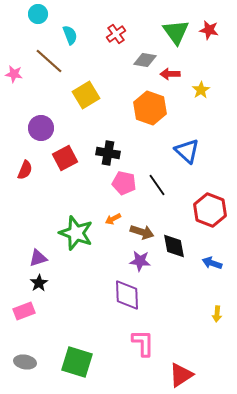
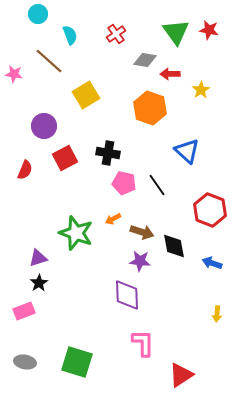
purple circle: moved 3 px right, 2 px up
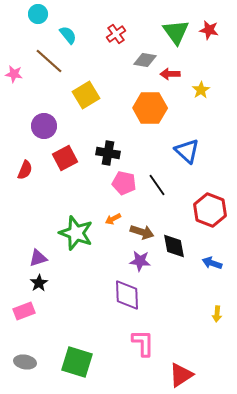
cyan semicircle: moved 2 px left; rotated 18 degrees counterclockwise
orange hexagon: rotated 20 degrees counterclockwise
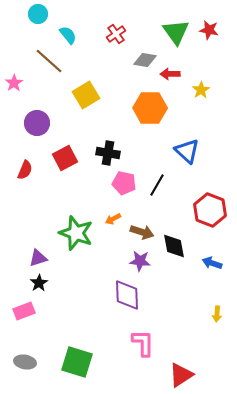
pink star: moved 9 px down; rotated 30 degrees clockwise
purple circle: moved 7 px left, 3 px up
black line: rotated 65 degrees clockwise
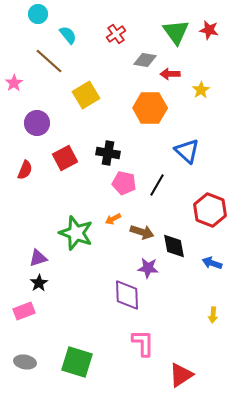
purple star: moved 8 px right, 7 px down
yellow arrow: moved 4 px left, 1 px down
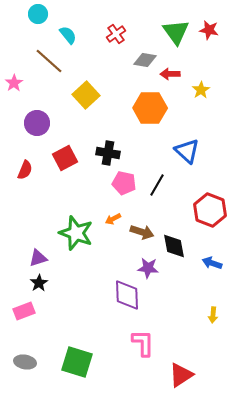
yellow square: rotated 12 degrees counterclockwise
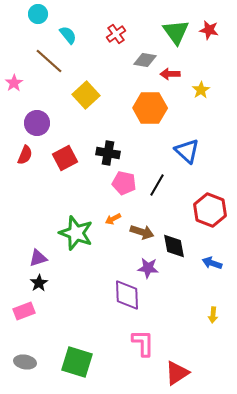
red semicircle: moved 15 px up
red triangle: moved 4 px left, 2 px up
